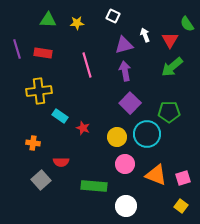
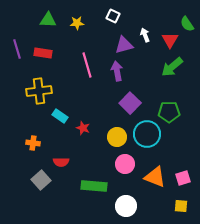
purple arrow: moved 8 px left
orange triangle: moved 1 px left, 2 px down
yellow square: rotated 32 degrees counterclockwise
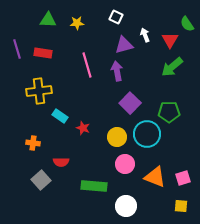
white square: moved 3 px right, 1 px down
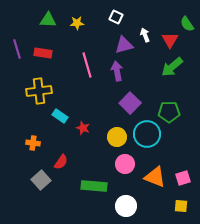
red semicircle: rotated 56 degrees counterclockwise
